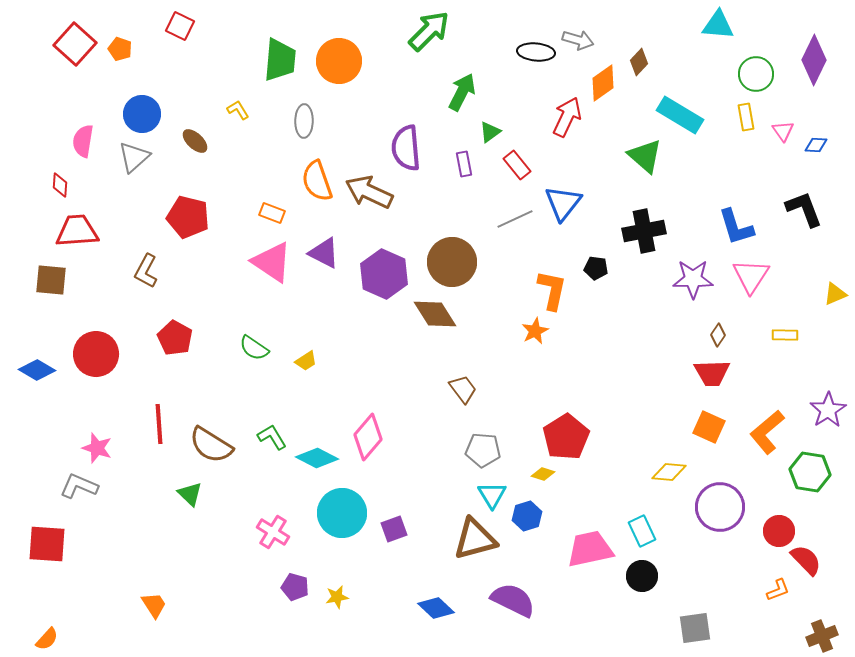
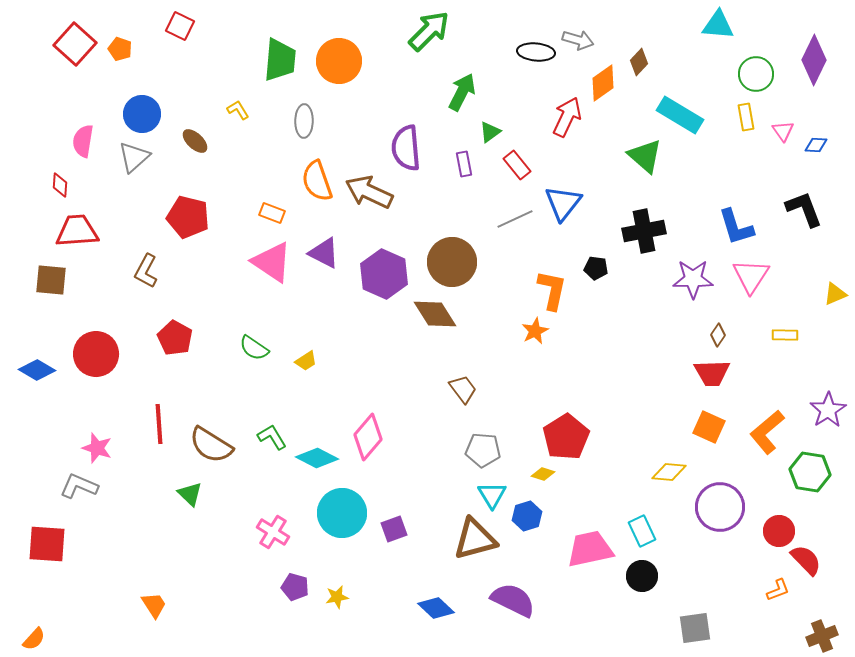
orange semicircle at (47, 639): moved 13 px left
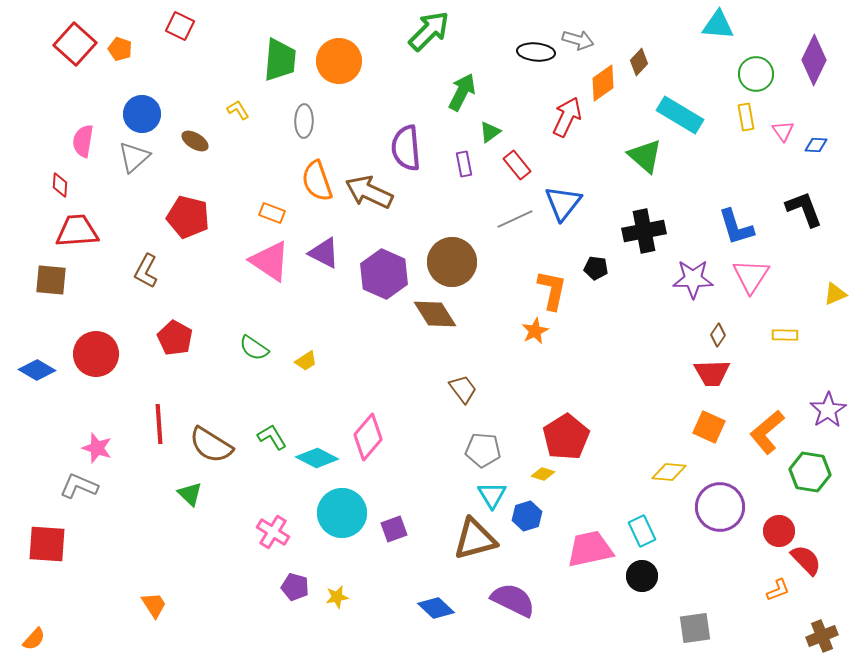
brown ellipse at (195, 141): rotated 12 degrees counterclockwise
pink triangle at (272, 262): moved 2 px left, 1 px up
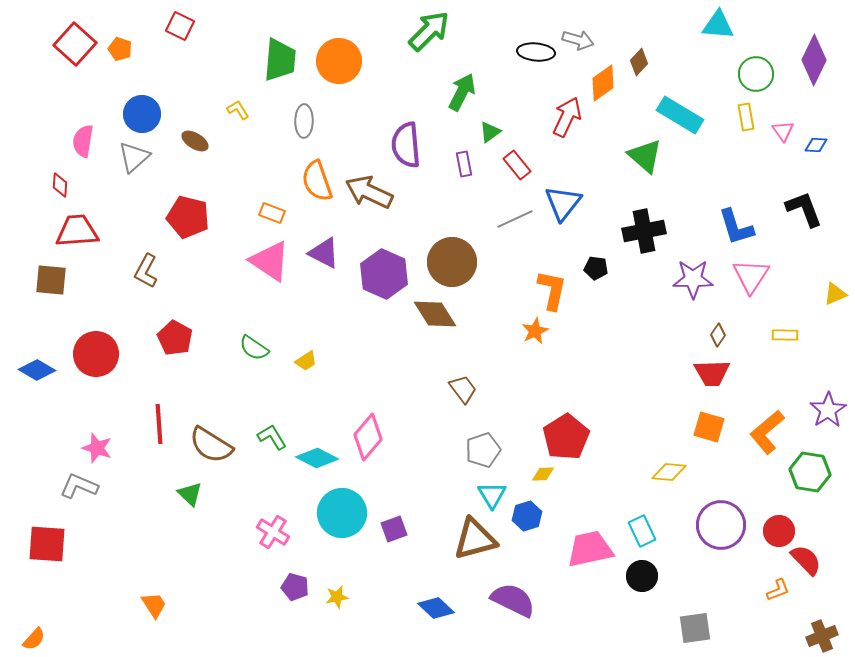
purple semicircle at (406, 148): moved 3 px up
orange square at (709, 427): rotated 8 degrees counterclockwise
gray pentagon at (483, 450): rotated 24 degrees counterclockwise
yellow diamond at (543, 474): rotated 20 degrees counterclockwise
purple circle at (720, 507): moved 1 px right, 18 px down
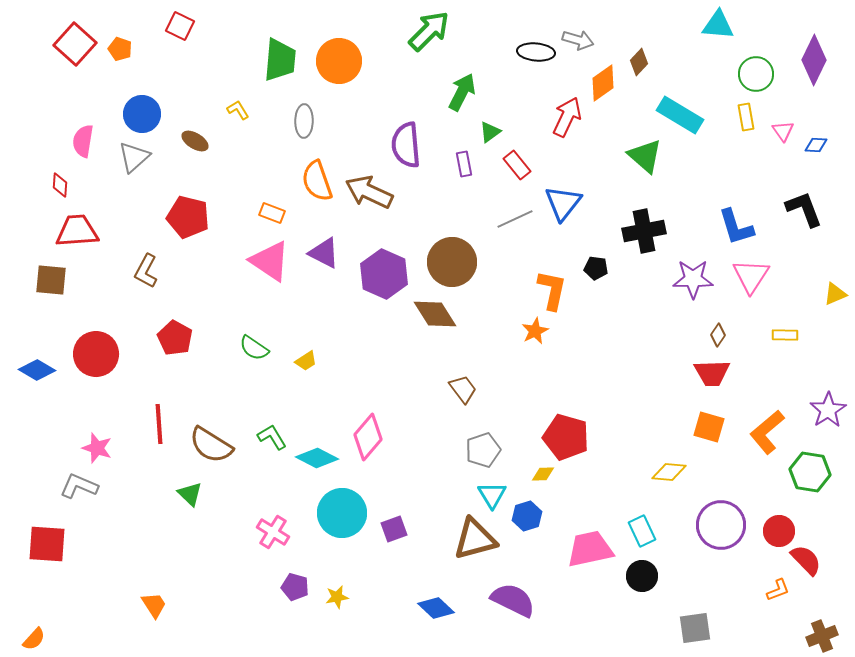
red pentagon at (566, 437): rotated 24 degrees counterclockwise
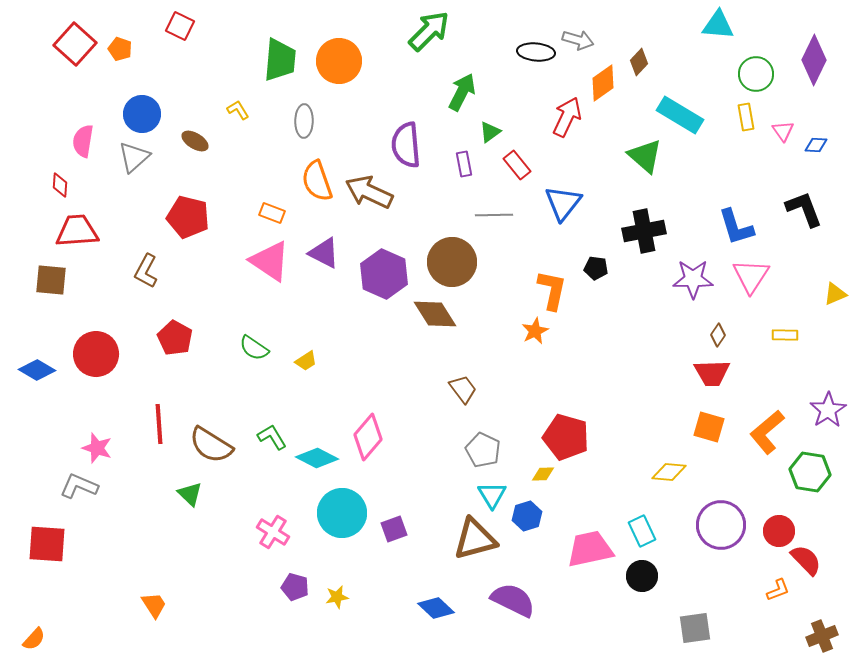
gray line at (515, 219): moved 21 px left, 4 px up; rotated 24 degrees clockwise
gray pentagon at (483, 450): rotated 28 degrees counterclockwise
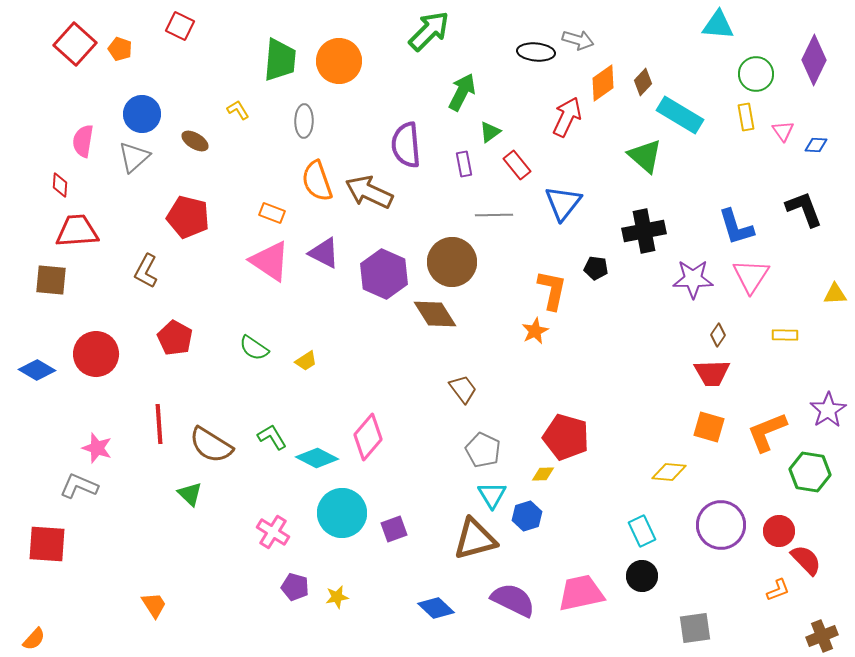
brown diamond at (639, 62): moved 4 px right, 20 px down
yellow triangle at (835, 294): rotated 20 degrees clockwise
orange L-shape at (767, 432): rotated 18 degrees clockwise
pink trapezoid at (590, 549): moved 9 px left, 44 px down
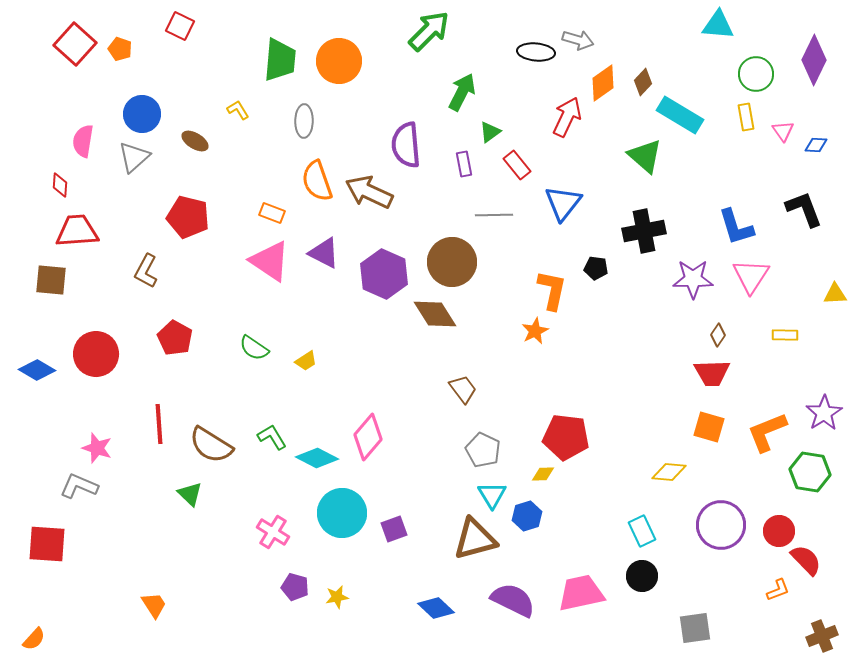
purple star at (828, 410): moved 4 px left, 3 px down
red pentagon at (566, 437): rotated 9 degrees counterclockwise
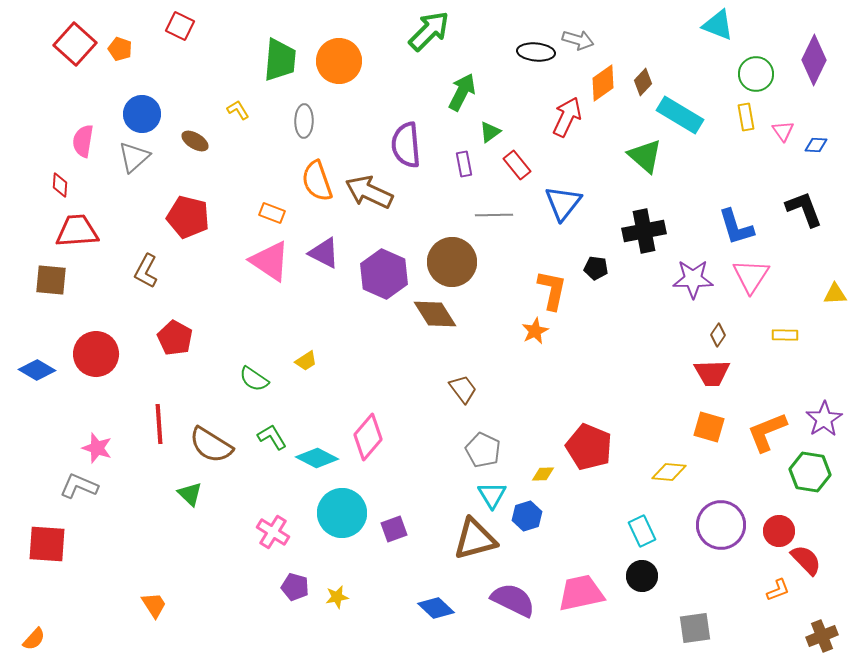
cyan triangle at (718, 25): rotated 16 degrees clockwise
green semicircle at (254, 348): moved 31 px down
purple star at (824, 413): moved 6 px down
red pentagon at (566, 437): moved 23 px right, 10 px down; rotated 15 degrees clockwise
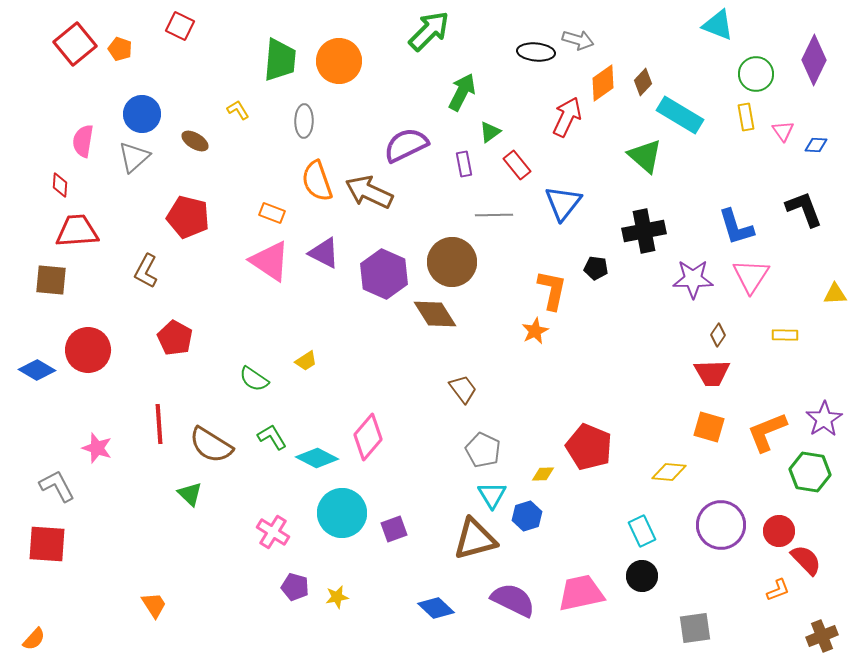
red square at (75, 44): rotated 9 degrees clockwise
purple semicircle at (406, 145): rotated 69 degrees clockwise
red circle at (96, 354): moved 8 px left, 4 px up
gray L-shape at (79, 486): moved 22 px left; rotated 39 degrees clockwise
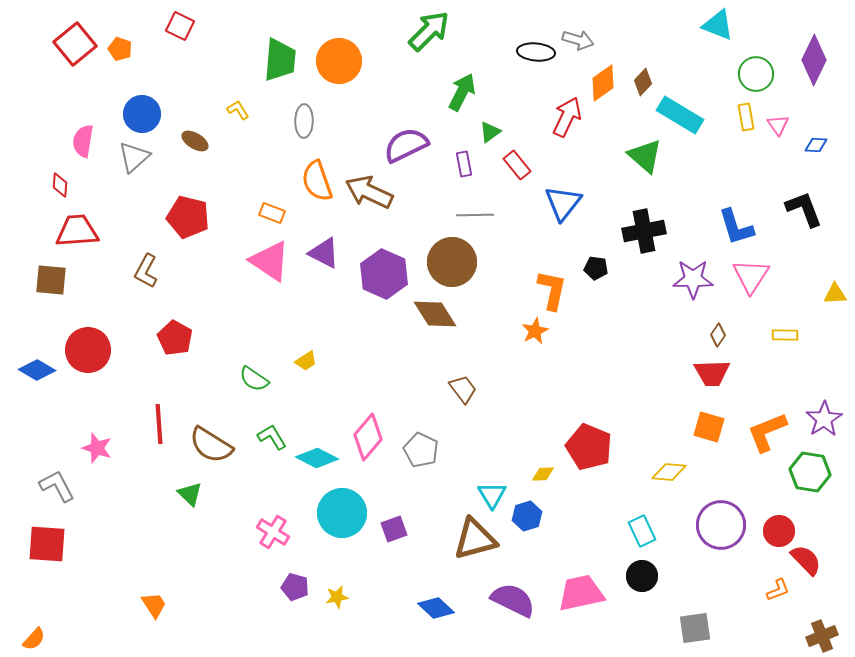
pink triangle at (783, 131): moved 5 px left, 6 px up
gray line at (494, 215): moved 19 px left
gray pentagon at (483, 450): moved 62 px left
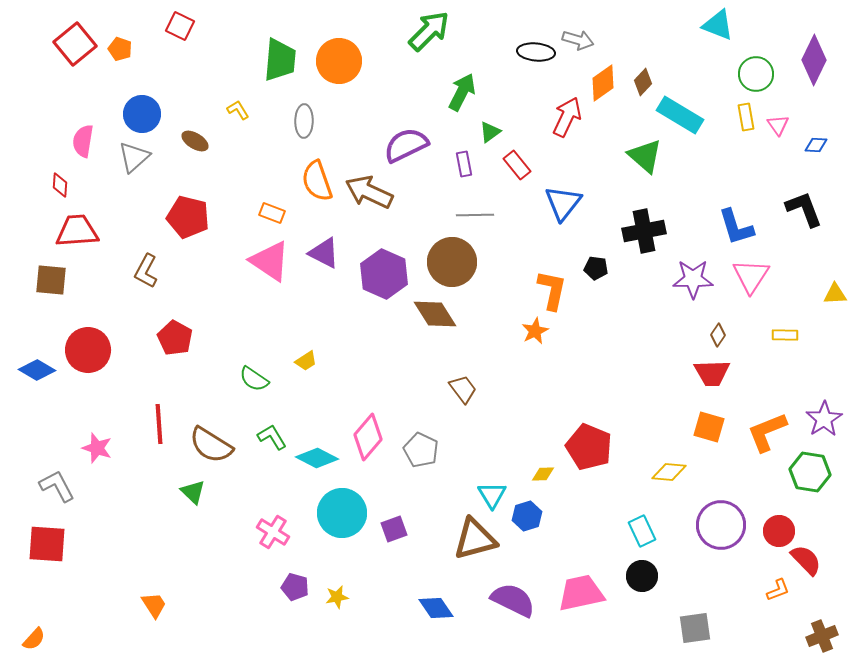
green triangle at (190, 494): moved 3 px right, 2 px up
blue diamond at (436, 608): rotated 12 degrees clockwise
